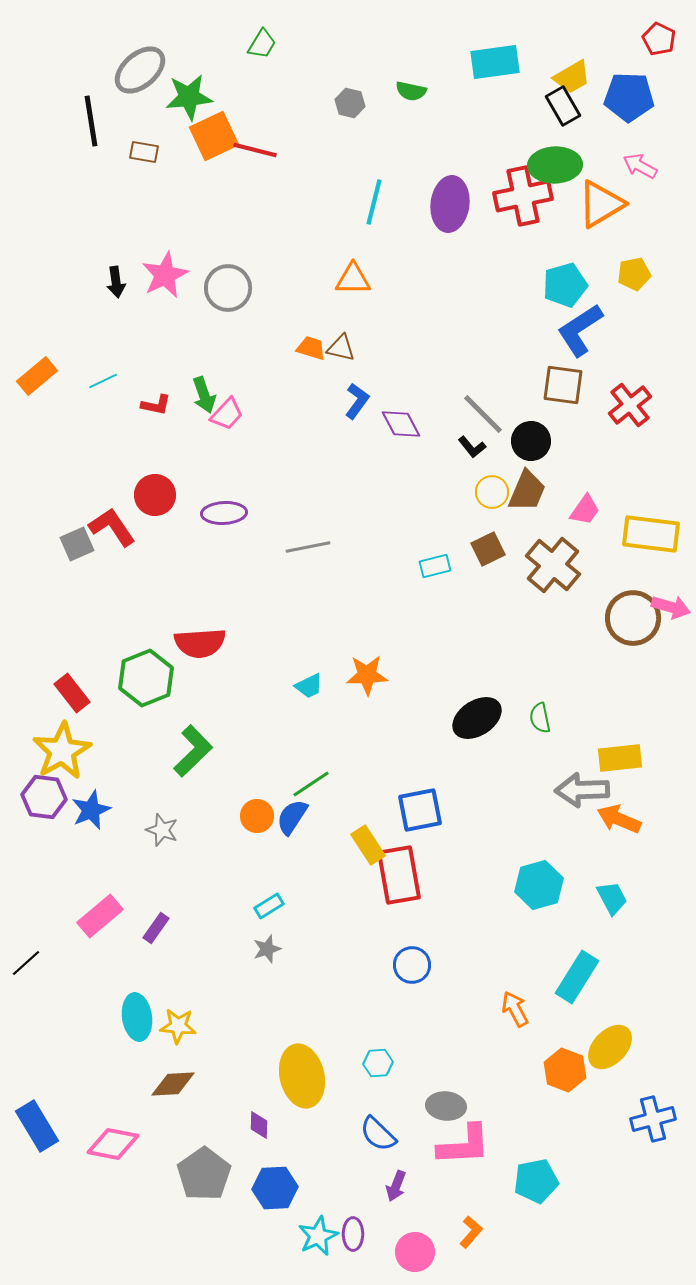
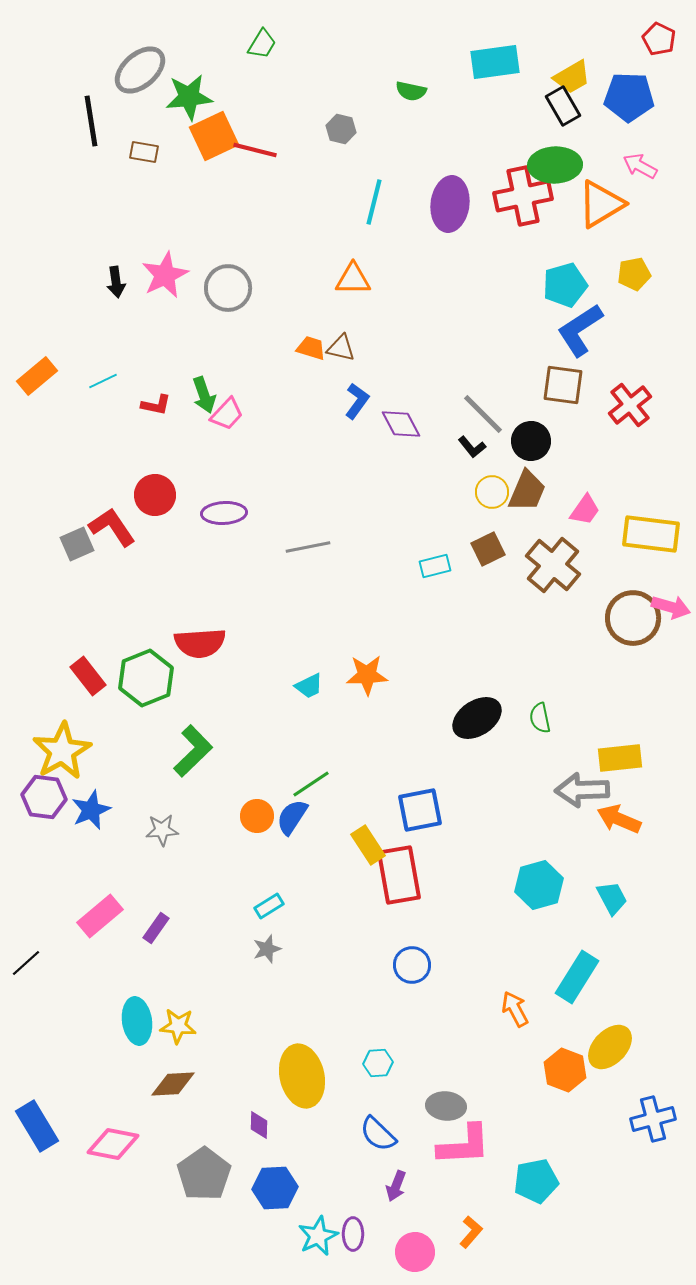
gray hexagon at (350, 103): moved 9 px left, 26 px down
red rectangle at (72, 693): moved 16 px right, 17 px up
gray star at (162, 830): rotated 24 degrees counterclockwise
cyan ellipse at (137, 1017): moved 4 px down
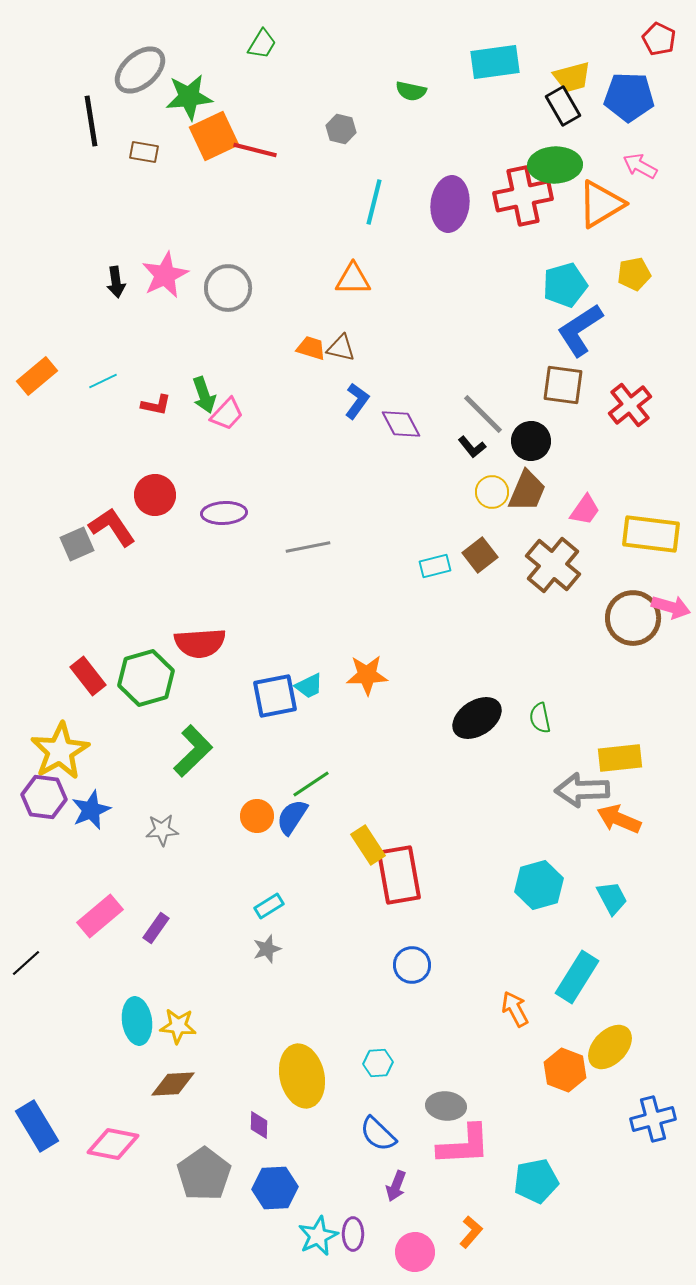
yellow trapezoid at (572, 77): rotated 15 degrees clockwise
brown square at (488, 549): moved 8 px left, 6 px down; rotated 12 degrees counterclockwise
green hexagon at (146, 678): rotated 6 degrees clockwise
yellow star at (62, 751): moved 2 px left
blue square at (420, 810): moved 145 px left, 114 px up
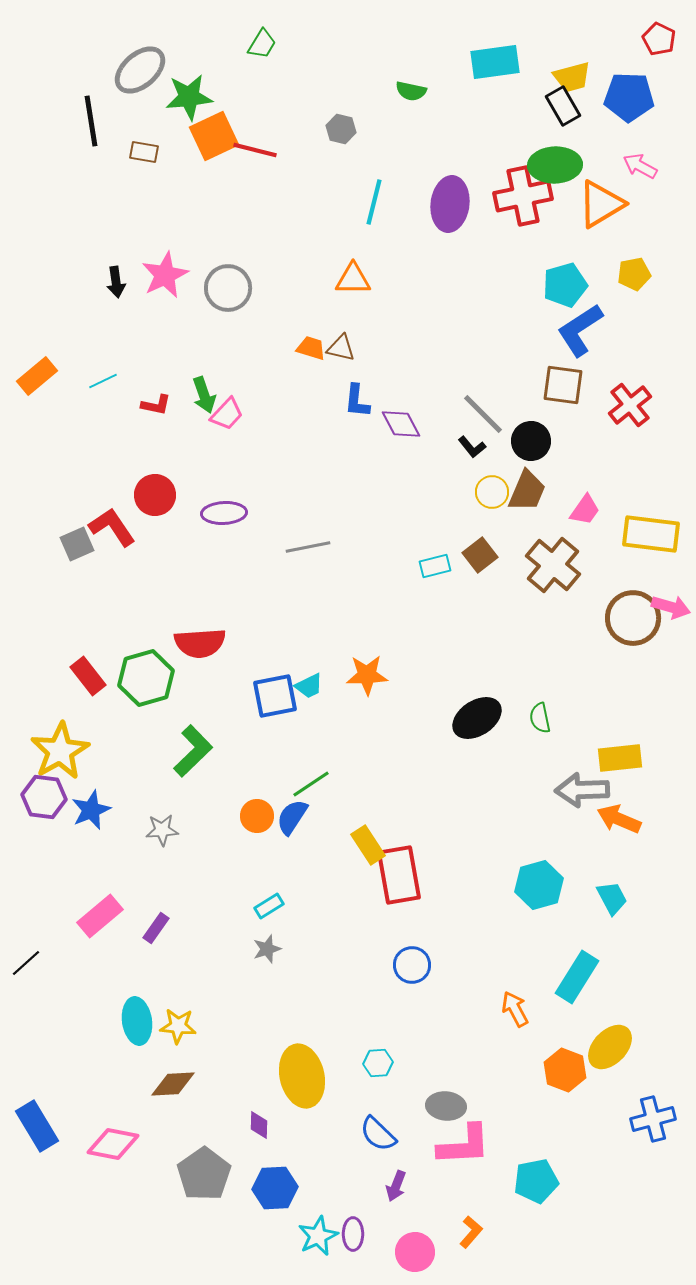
blue L-shape at (357, 401): rotated 150 degrees clockwise
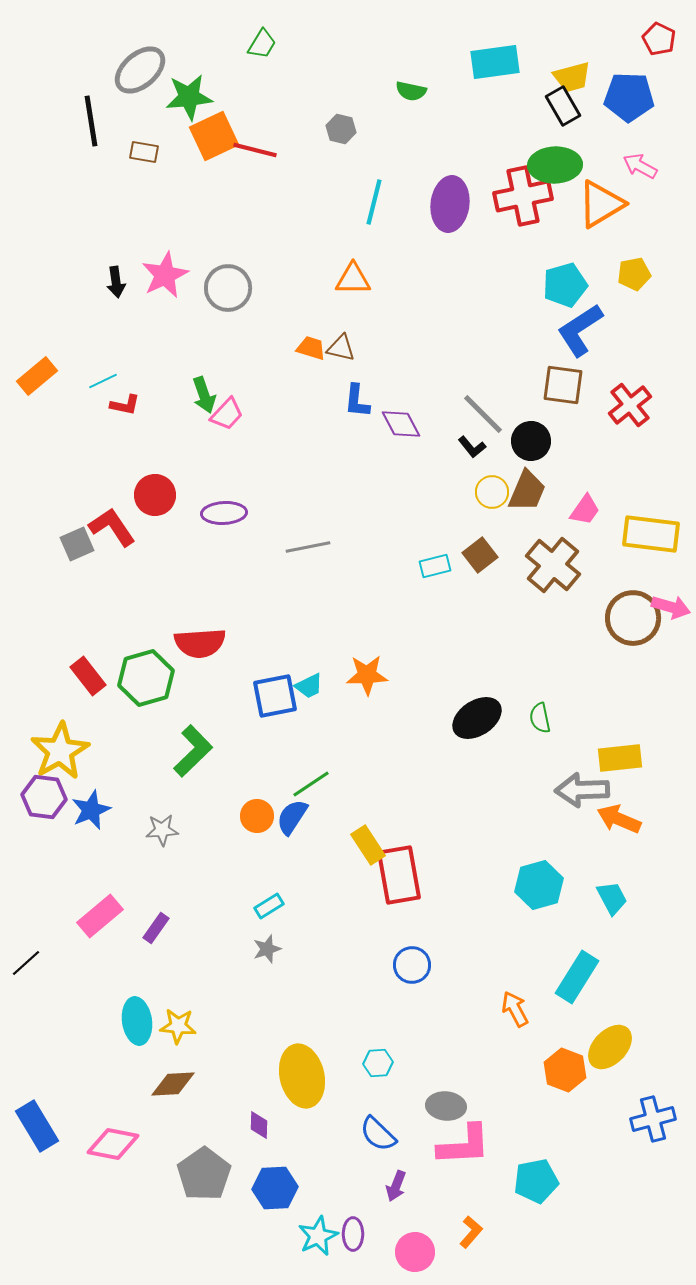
red L-shape at (156, 405): moved 31 px left
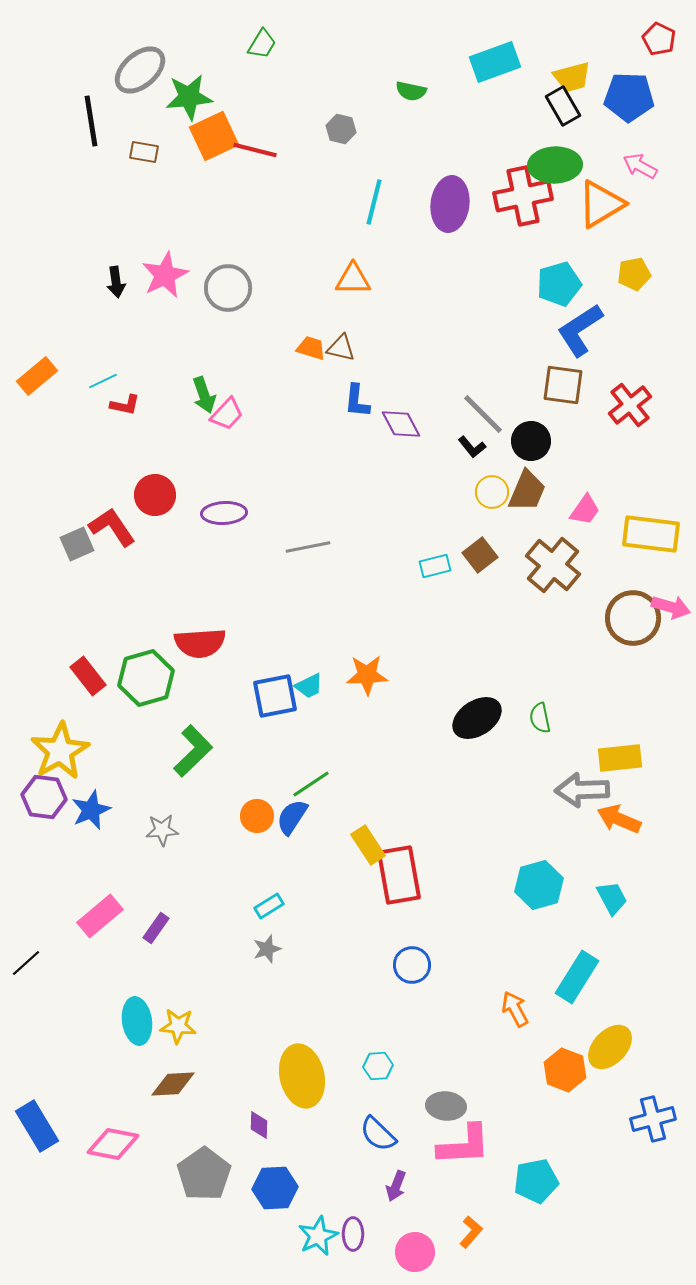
cyan rectangle at (495, 62): rotated 12 degrees counterclockwise
cyan pentagon at (565, 285): moved 6 px left, 1 px up
cyan hexagon at (378, 1063): moved 3 px down
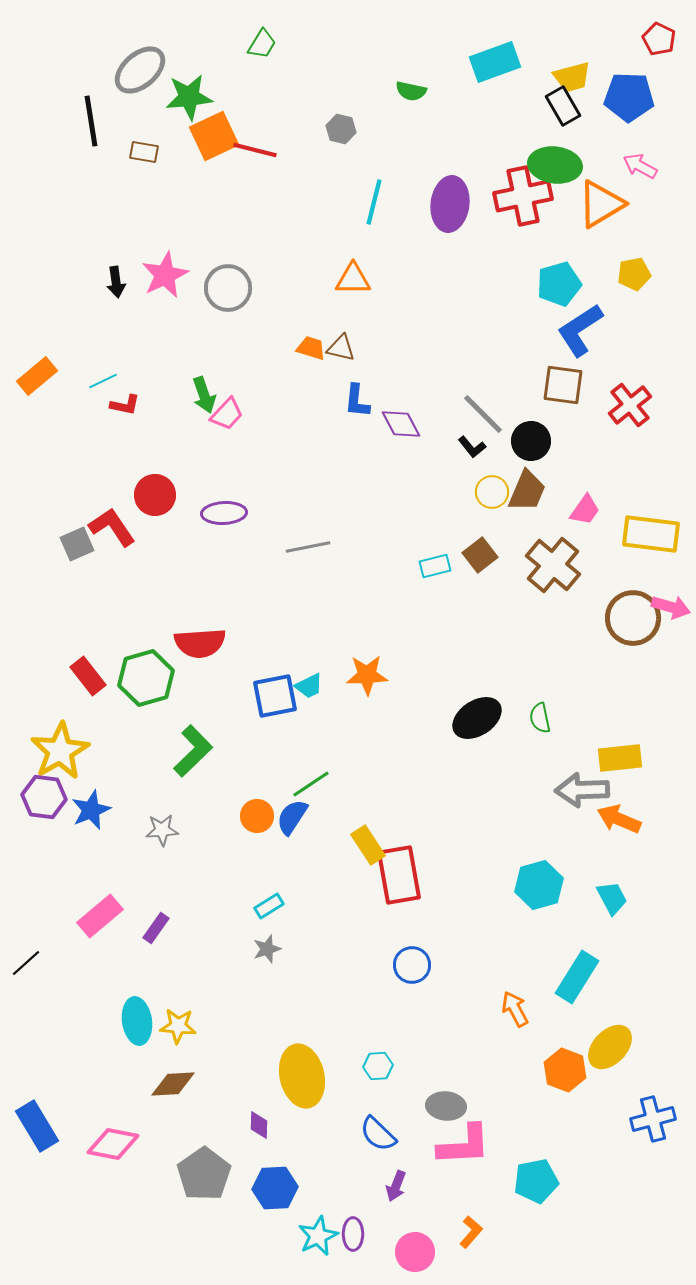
green ellipse at (555, 165): rotated 9 degrees clockwise
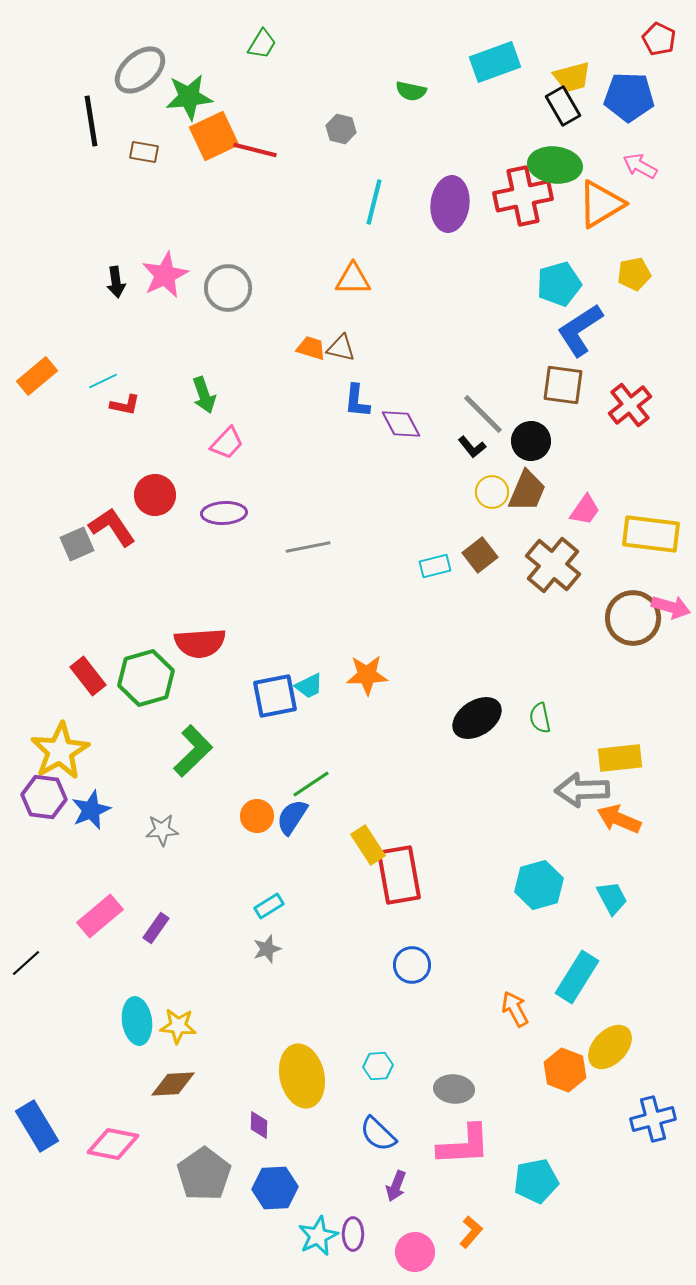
pink trapezoid at (227, 414): moved 29 px down
gray ellipse at (446, 1106): moved 8 px right, 17 px up
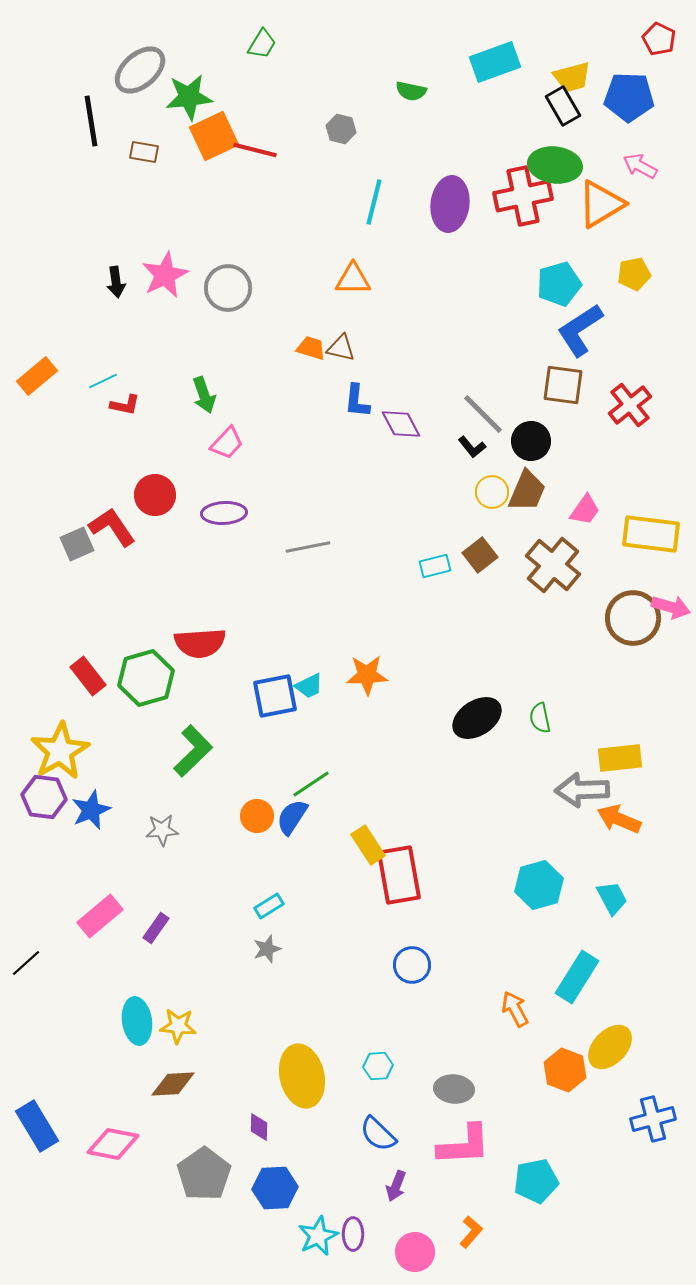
purple diamond at (259, 1125): moved 2 px down
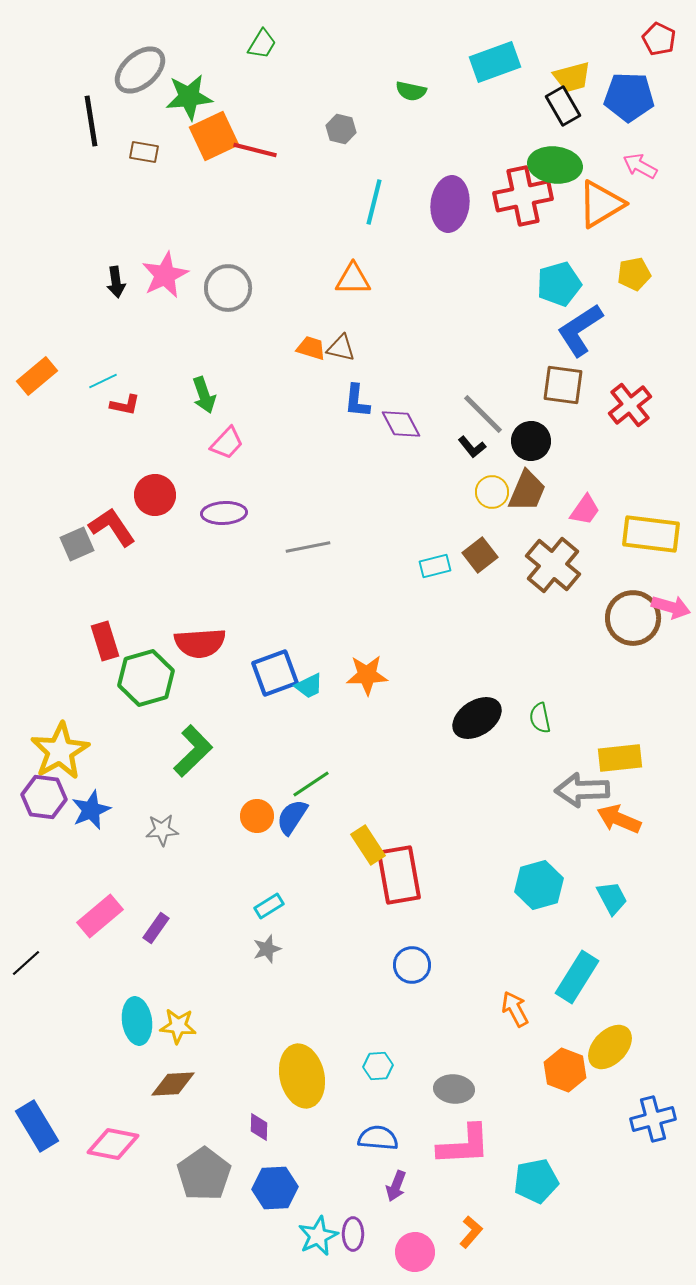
red rectangle at (88, 676): moved 17 px right, 35 px up; rotated 21 degrees clockwise
blue square at (275, 696): moved 23 px up; rotated 9 degrees counterclockwise
blue semicircle at (378, 1134): moved 4 px down; rotated 141 degrees clockwise
